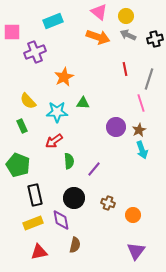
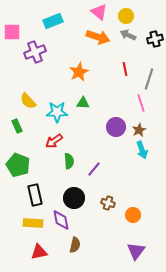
orange star: moved 15 px right, 5 px up
green rectangle: moved 5 px left
yellow rectangle: rotated 24 degrees clockwise
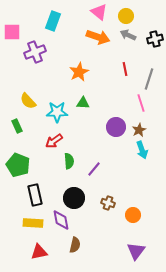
cyan rectangle: rotated 48 degrees counterclockwise
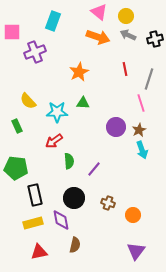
green pentagon: moved 2 px left, 3 px down; rotated 15 degrees counterclockwise
yellow rectangle: rotated 18 degrees counterclockwise
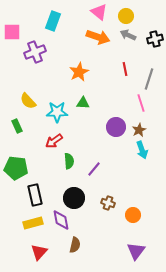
red triangle: rotated 36 degrees counterclockwise
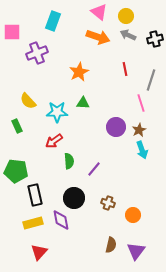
purple cross: moved 2 px right, 1 px down
gray line: moved 2 px right, 1 px down
green pentagon: moved 3 px down
brown semicircle: moved 36 px right
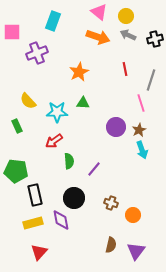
brown cross: moved 3 px right
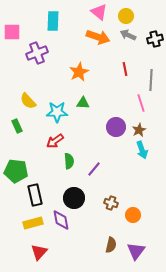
cyan rectangle: rotated 18 degrees counterclockwise
gray line: rotated 15 degrees counterclockwise
red arrow: moved 1 px right
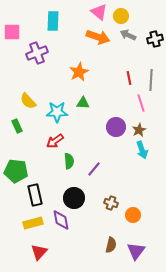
yellow circle: moved 5 px left
red line: moved 4 px right, 9 px down
